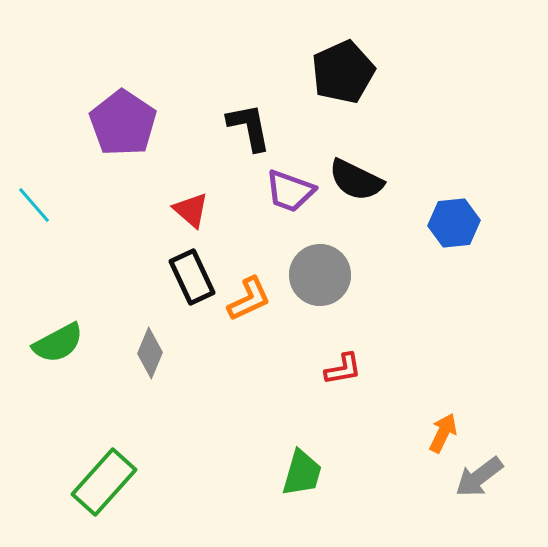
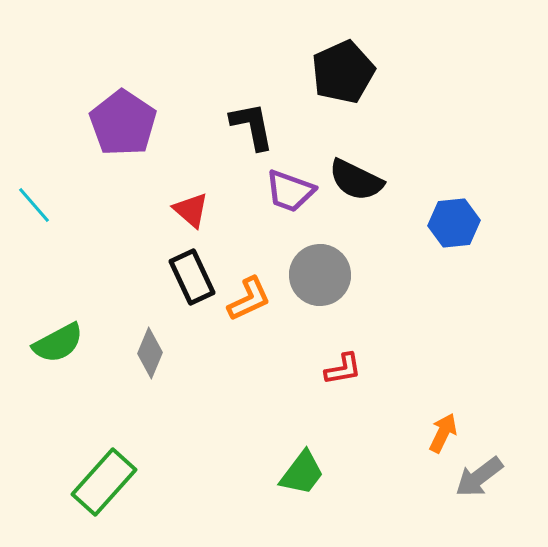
black L-shape: moved 3 px right, 1 px up
green trapezoid: rotated 21 degrees clockwise
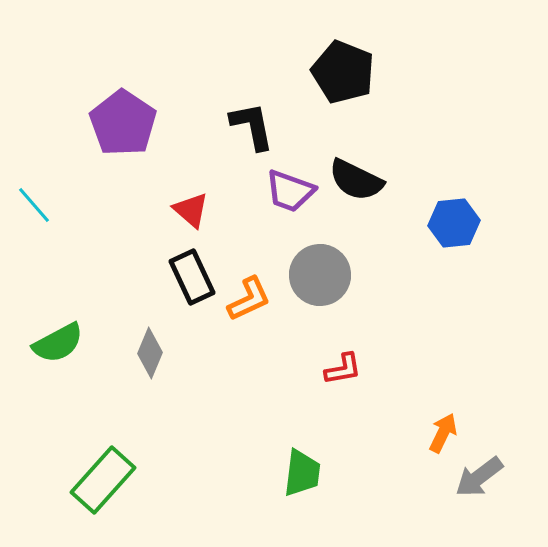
black pentagon: rotated 26 degrees counterclockwise
green trapezoid: rotated 30 degrees counterclockwise
green rectangle: moved 1 px left, 2 px up
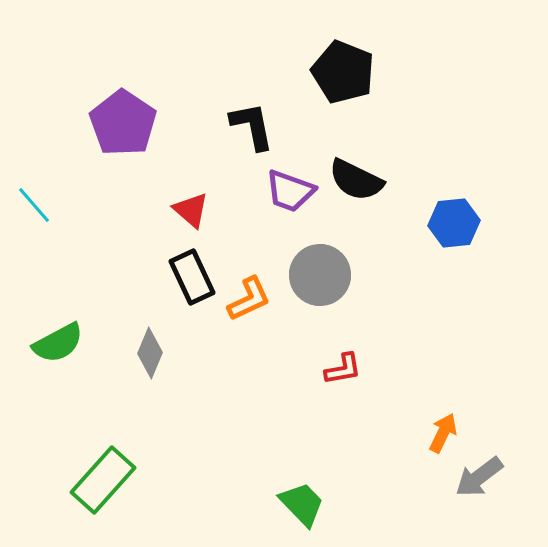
green trapezoid: moved 31 px down; rotated 51 degrees counterclockwise
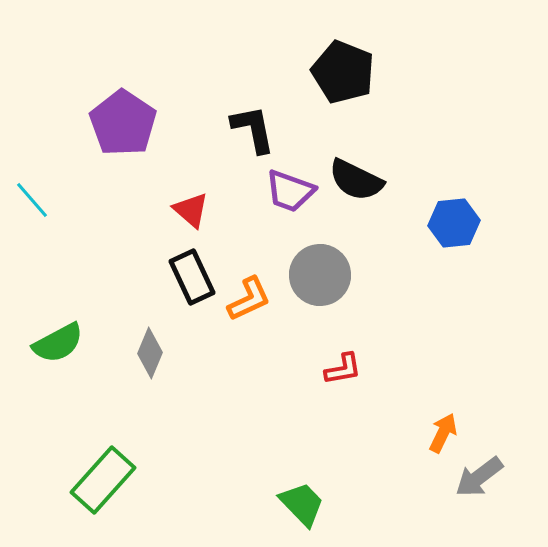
black L-shape: moved 1 px right, 3 px down
cyan line: moved 2 px left, 5 px up
